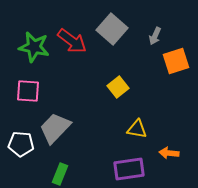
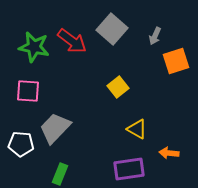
yellow triangle: rotated 20 degrees clockwise
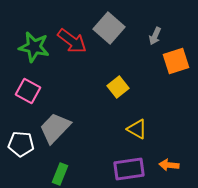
gray square: moved 3 px left, 1 px up
pink square: rotated 25 degrees clockwise
orange arrow: moved 12 px down
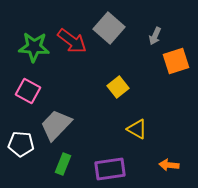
green star: rotated 8 degrees counterclockwise
gray trapezoid: moved 1 px right, 3 px up
purple rectangle: moved 19 px left
green rectangle: moved 3 px right, 10 px up
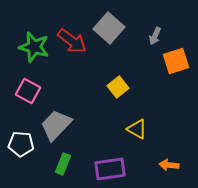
green star: rotated 12 degrees clockwise
